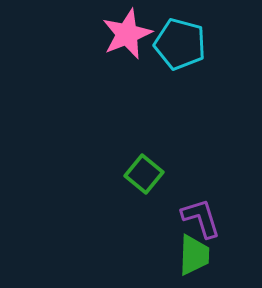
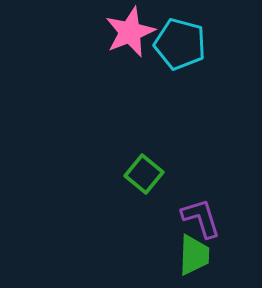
pink star: moved 3 px right, 2 px up
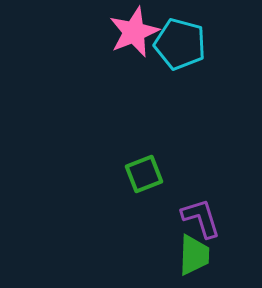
pink star: moved 4 px right
green square: rotated 30 degrees clockwise
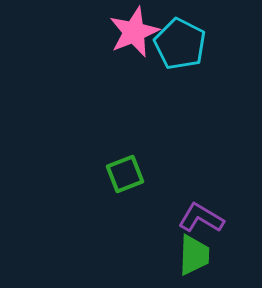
cyan pentagon: rotated 12 degrees clockwise
green square: moved 19 px left
purple L-shape: rotated 42 degrees counterclockwise
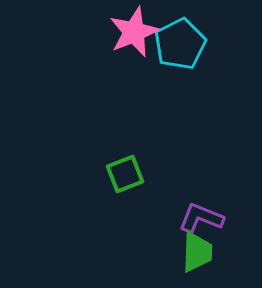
cyan pentagon: rotated 18 degrees clockwise
purple L-shape: rotated 9 degrees counterclockwise
green trapezoid: moved 3 px right, 3 px up
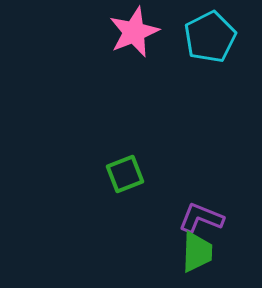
cyan pentagon: moved 30 px right, 7 px up
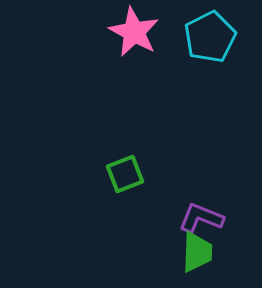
pink star: rotated 21 degrees counterclockwise
